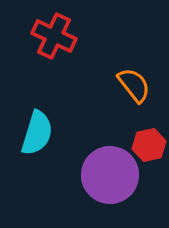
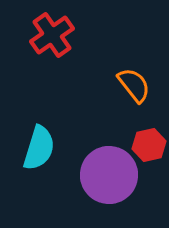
red cross: moved 2 px left, 1 px up; rotated 30 degrees clockwise
cyan semicircle: moved 2 px right, 15 px down
purple circle: moved 1 px left
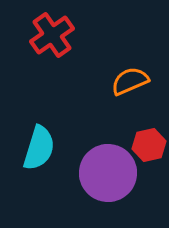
orange semicircle: moved 4 px left, 4 px up; rotated 75 degrees counterclockwise
purple circle: moved 1 px left, 2 px up
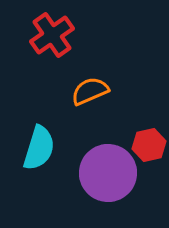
orange semicircle: moved 40 px left, 10 px down
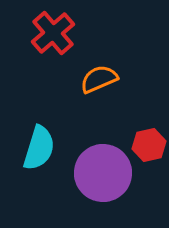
red cross: moved 1 px right, 2 px up; rotated 6 degrees counterclockwise
orange semicircle: moved 9 px right, 12 px up
purple circle: moved 5 px left
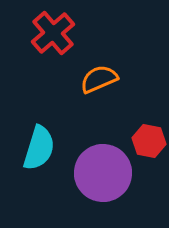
red hexagon: moved 4 px up; rotated 24 degrees clockwise
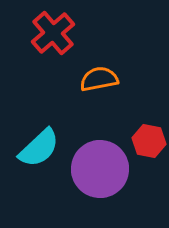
orange semicircle: rotated 12 degrees clockwise
cyan semicircle: rotated 30 degrees clockwise
purple circle: moved 3 px left, 4 px up
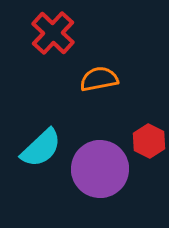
red cross: rotated 6 degrees counterclockwise
red hexagon: rotated 16 degrees clockwise
cyan semicircle: moved 2 px right
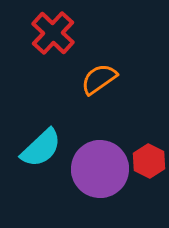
orange semicircle: rotated 24 degrees counterclockwise
red hexagon: moved 20 px down
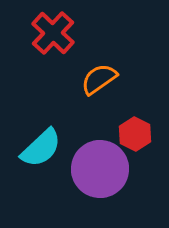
red hexagon: moved 14 px left, 27 px up
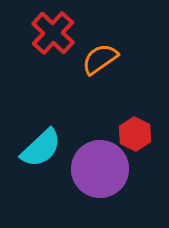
orange semicircle: moved 1 px right, 20 px up
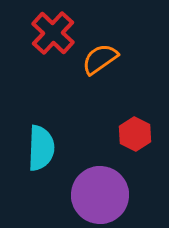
cyan semicircle: rotated 45 degrees counterclockwise
purple circle: moved 26 px down
